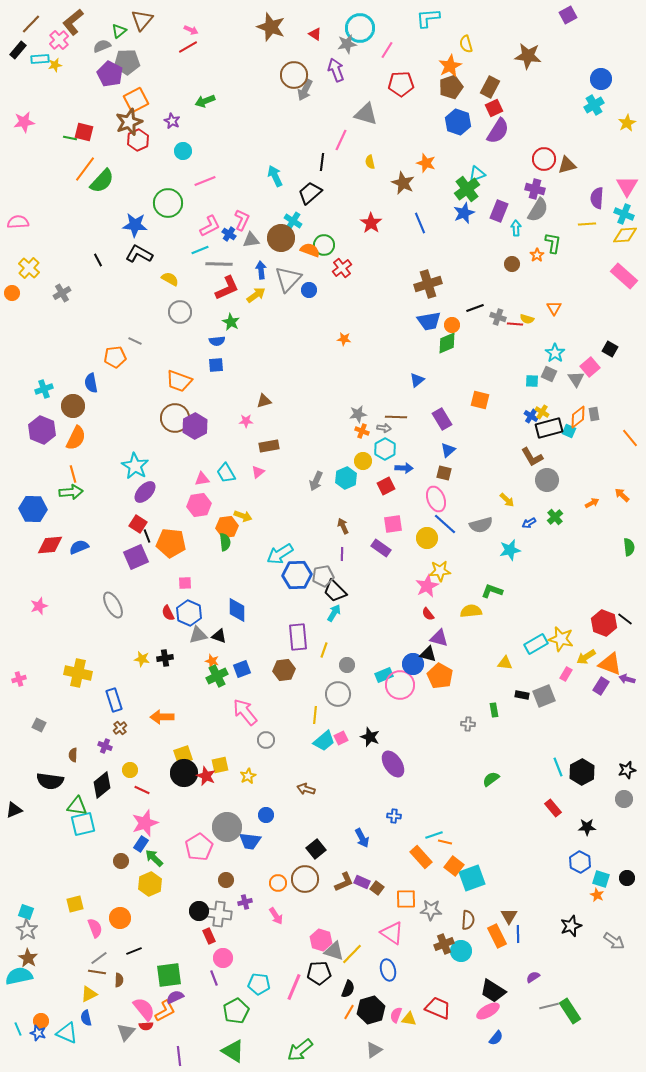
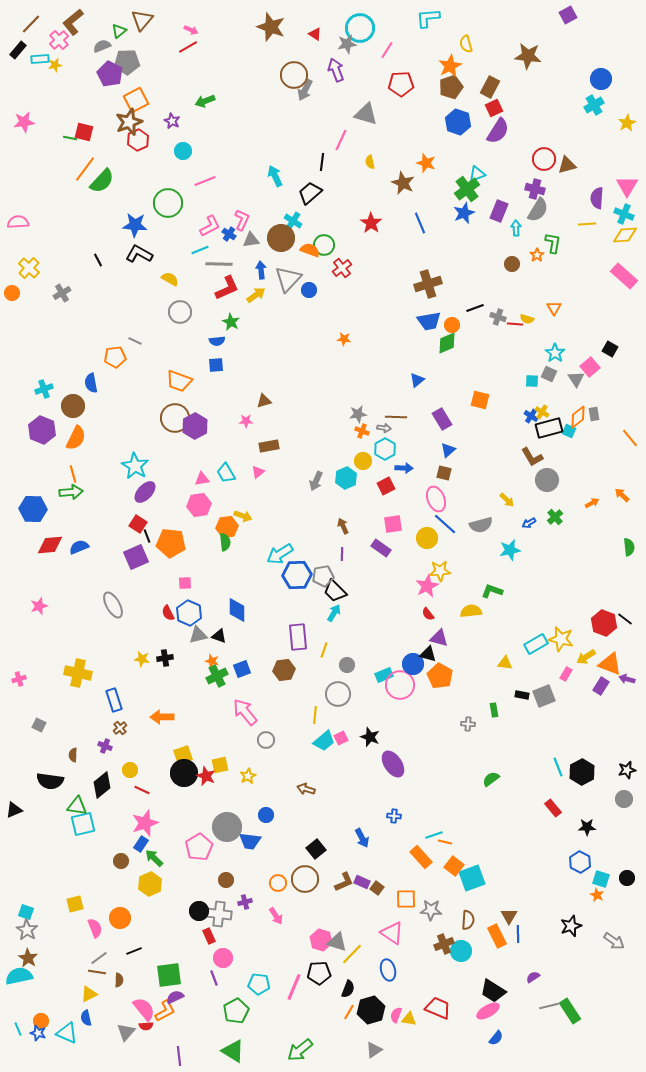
gray triangle at (334, 951): moved 3 px right, 9 px up
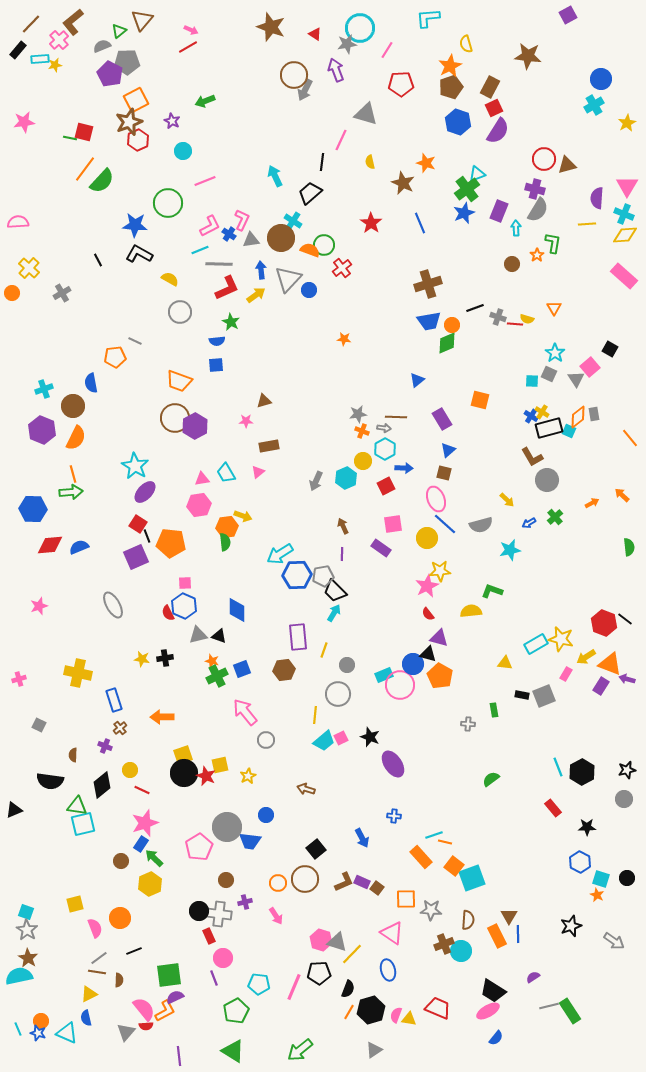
blue hexagon at (189, 613): moved 5 px left, 7 px up
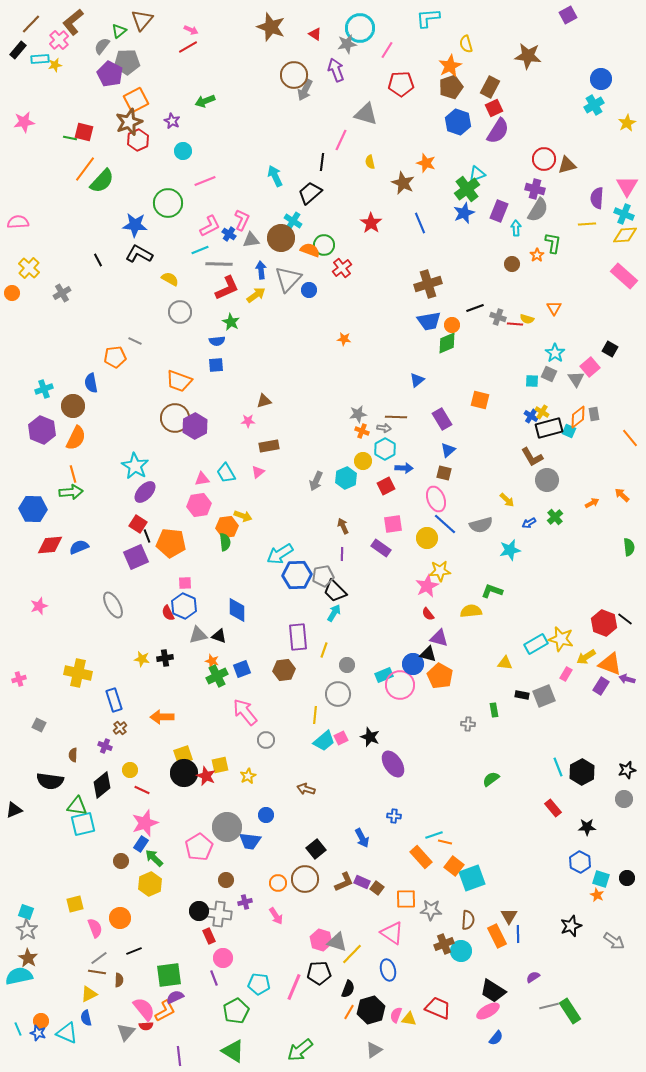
gray semicircle at (102, 46): rotated 30 degrees counterclockwise
pink star at (246, 421): moved 2 px right
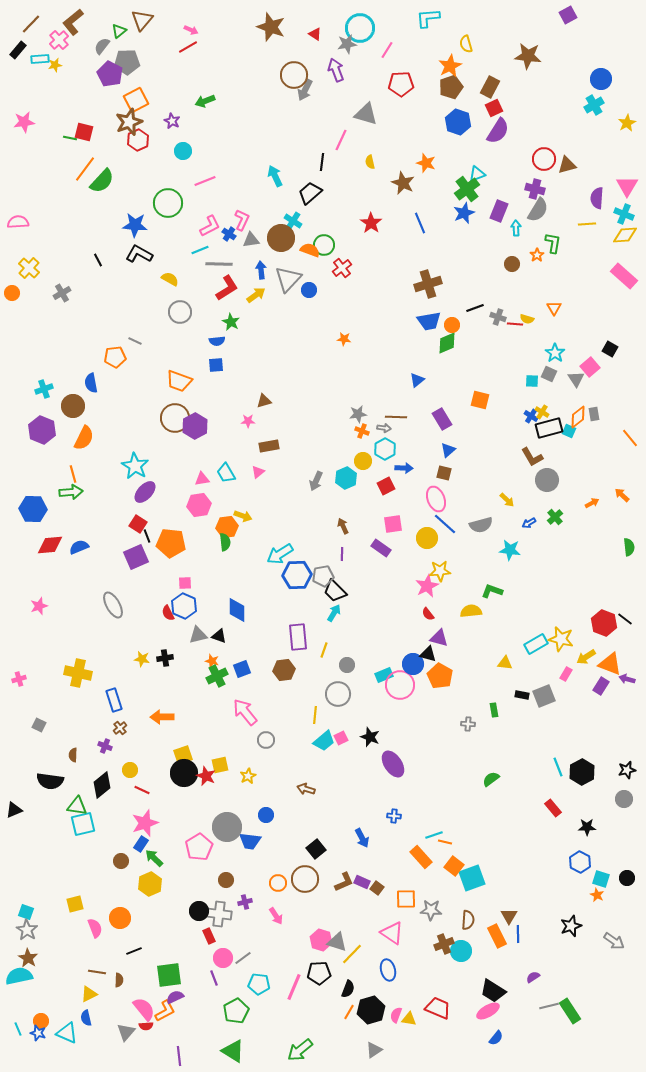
red L-shape at (227, 288): rotated 8 degrees counterclockwise
orange semicircle at (76, 438): moved 8 px right
cyan star at (510, 550): rotated 20 degrees clockwise
gray line at (99, 958): moved 144 px right
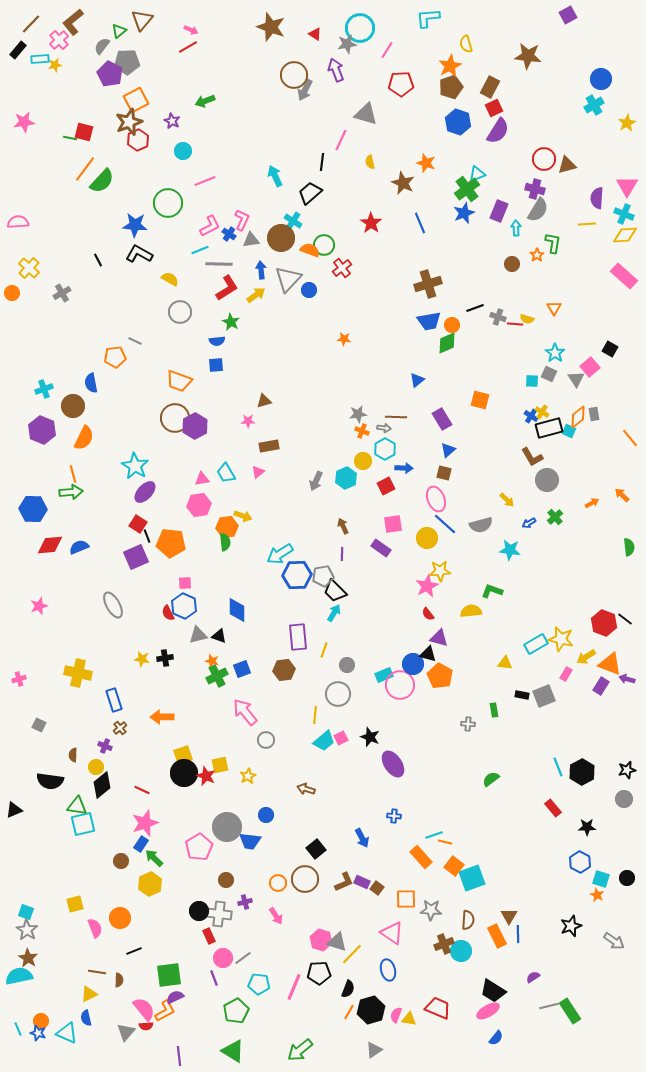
yellow circle at (130, 770): moved 34 px left, 3 px up
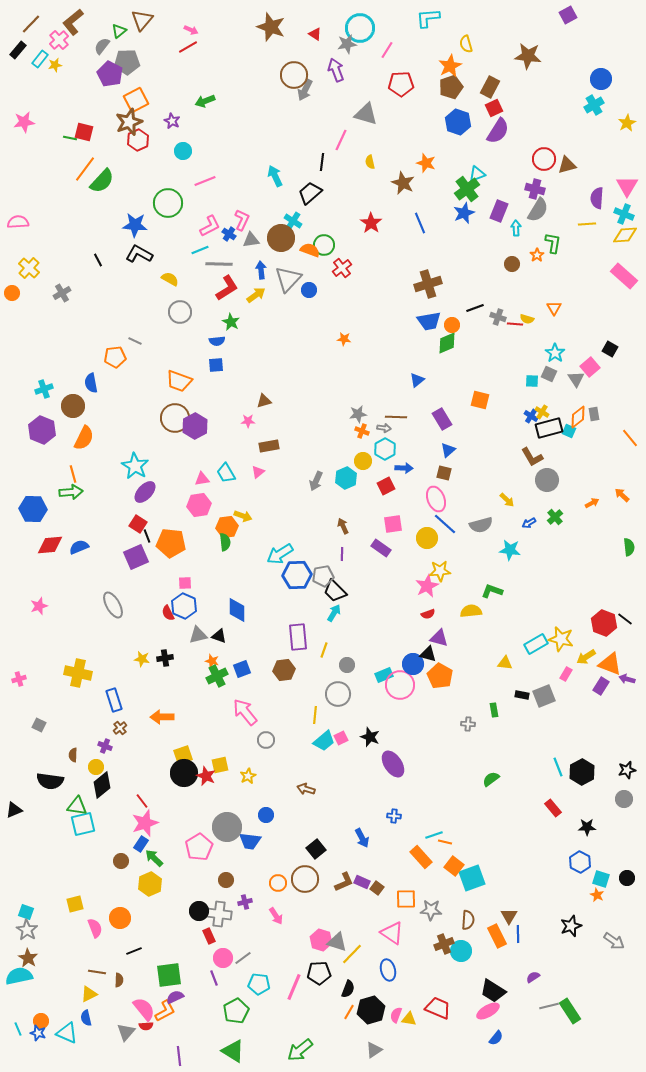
cyan rectangle at (40, 59): rotated 48 degrees counterclockwise
red semicircle at (428, 614): rotated 72 degrees counterclockwise
red line at (142, 790): moved 11 px down; rotated 28 degrees clockwise
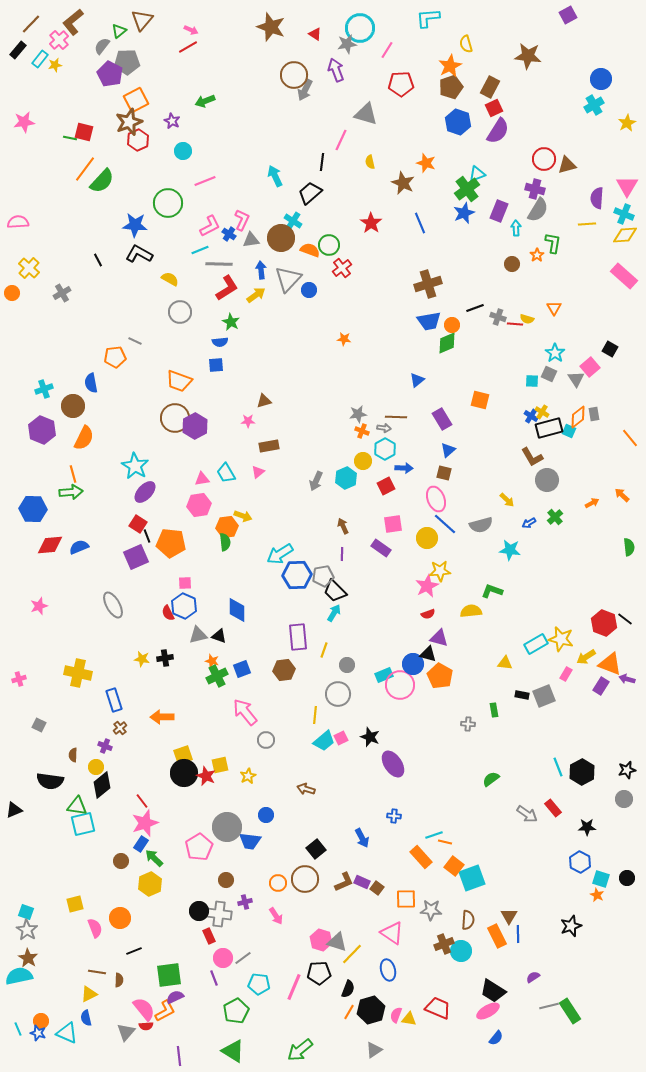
green circle at (324, 245): moved 5 px right
blue semicircle at (217, 341): moved 3 px right, 1 px down
gray arrow at (614, 941): moved 87 px left, 127 px up
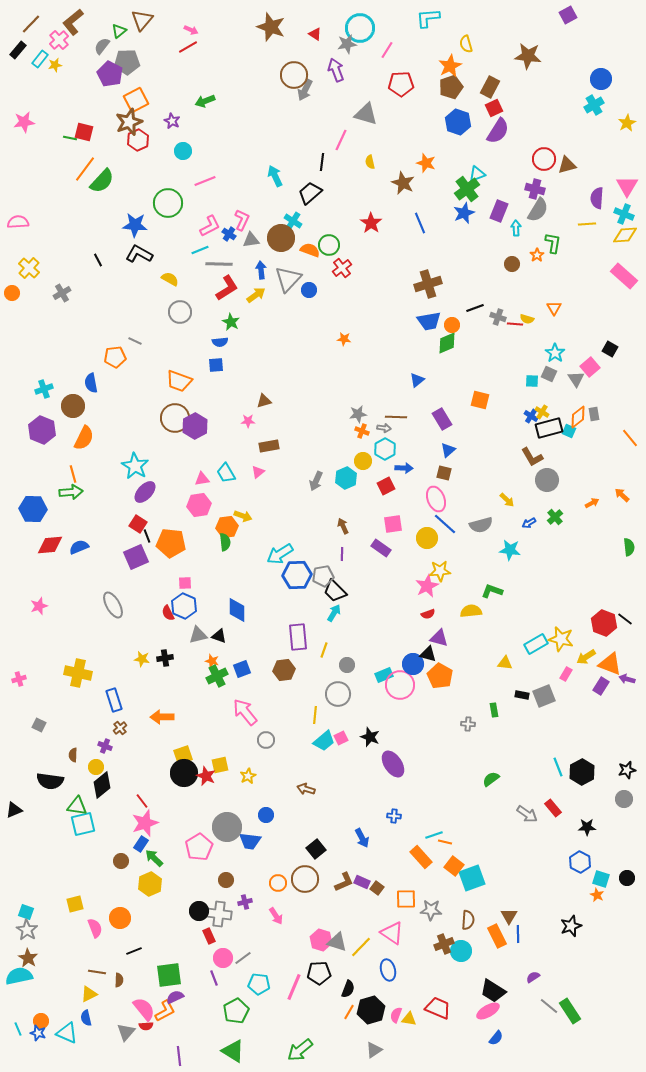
yellow line at (352, 954): moved 9 px right, 7 px up
gray line at (549, 1006): rotated 54 degrees clockwise
